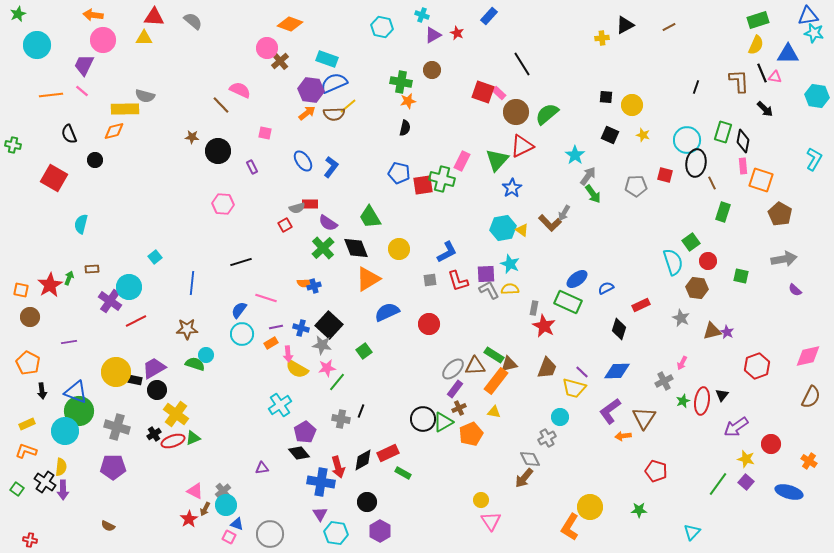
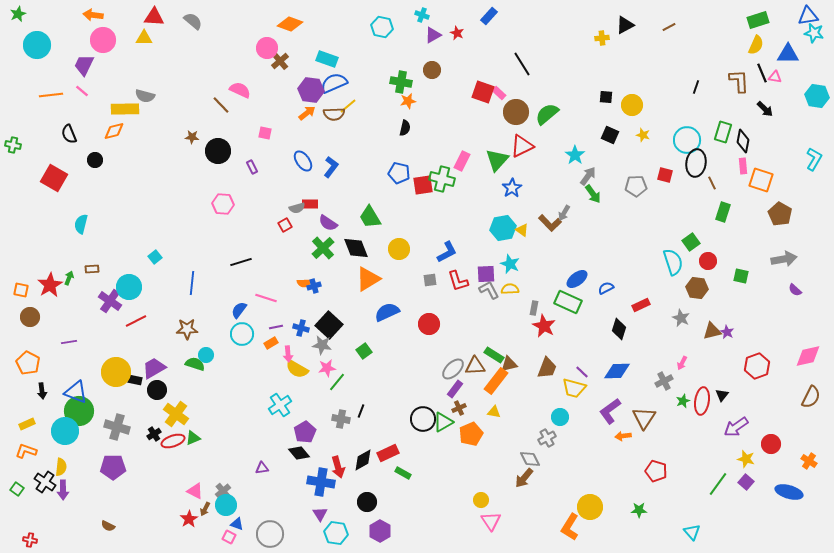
cyan triangle at (692, 532): rotated 24 degrees counterclockwise
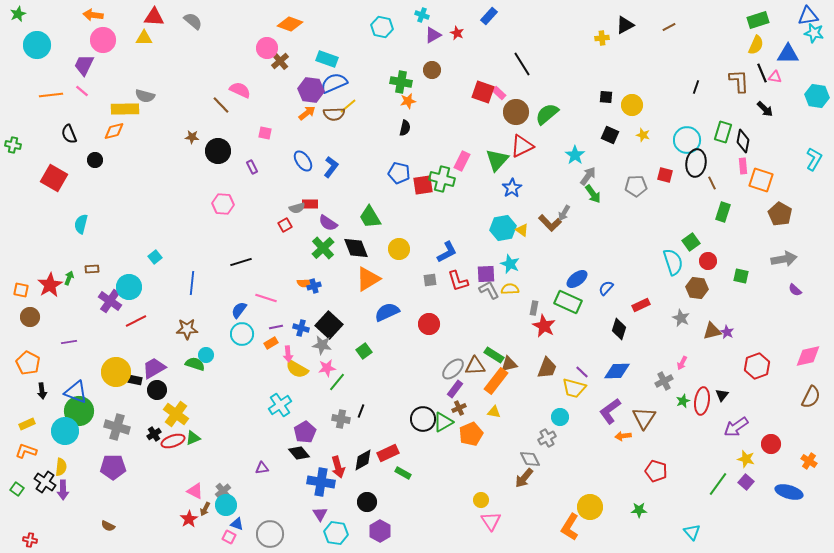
blue semicircle at (606, 288): rotated 21 degrees counterclockwise
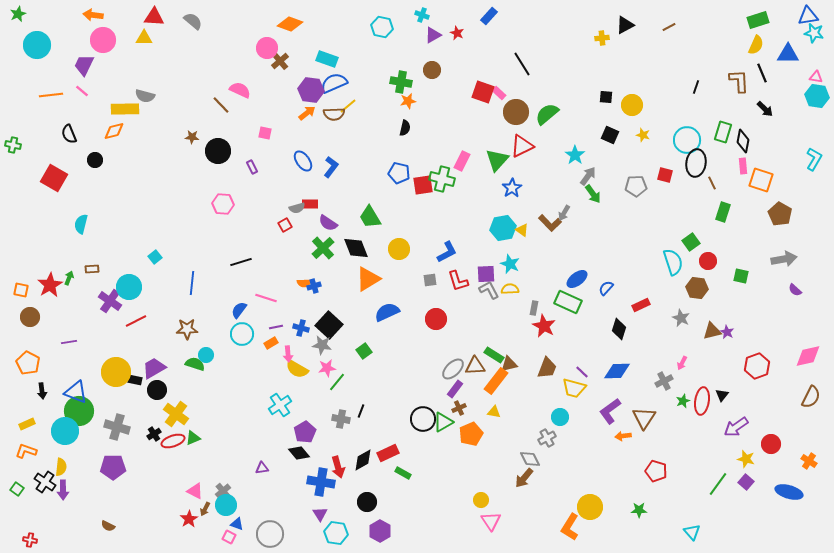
pink triangle at (775, 77): moved 41 px right
red circle at (429, 324): moved 7 px right, 5 px up
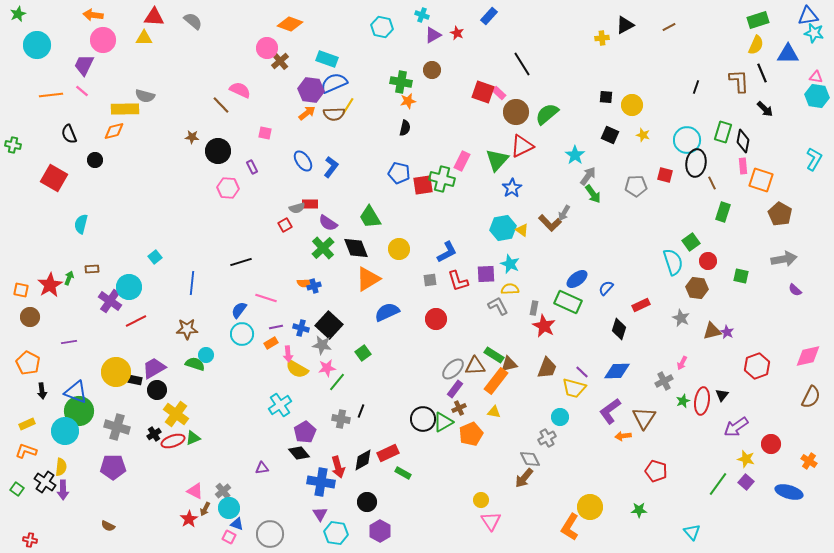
yellow line at (348, 106): rotated 18 degrees counterclockwise
pink hexagon at (223, 204): moved 5 px right, 16 px up
gray L-shape at (489, 290): moved 9 px right, 16 px down
green square at (364, 351): moved 1 px left, 2 px down
cyan circle at (226, 505): moved 3 px right, 3 px down
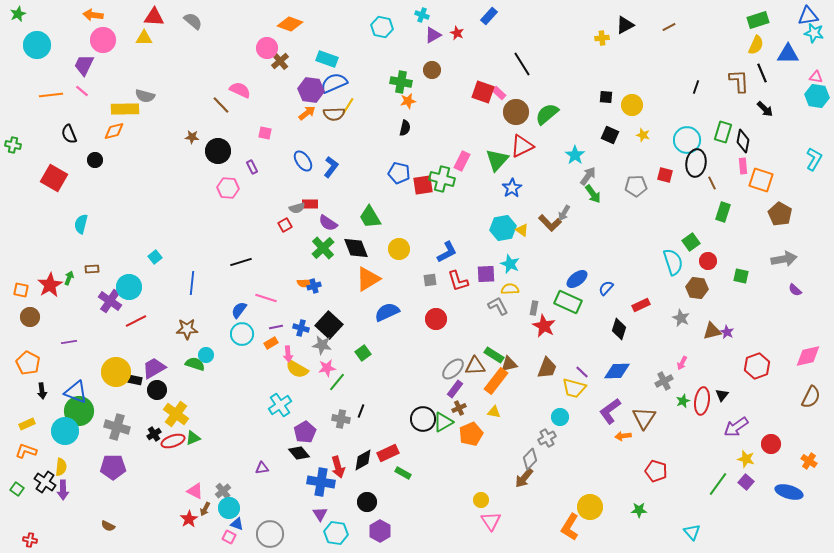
gray diamond at (530, 459): rotated 70 degrees clockwise
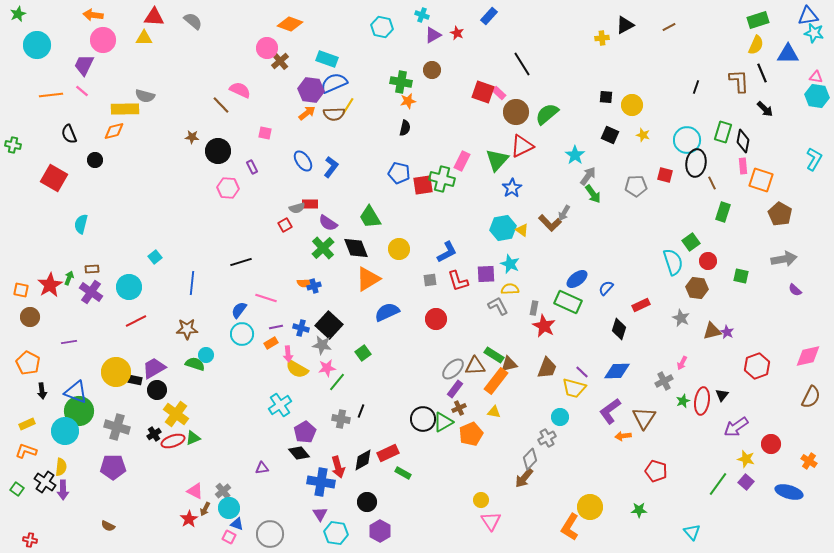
purple cross at (110, 301): moved 19 px left, 9 px up
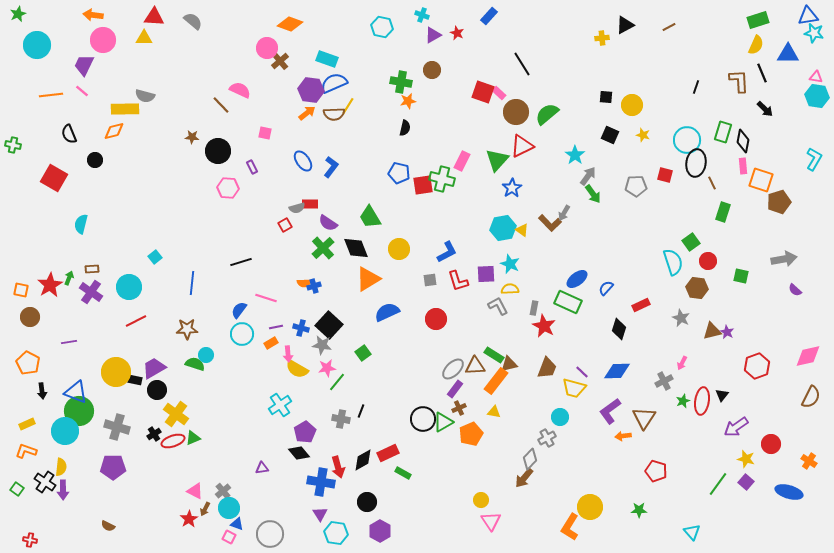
brown pentagon at (780, 214): moved 1 px left, 12 px up; rotated 25 degrees clockwise
